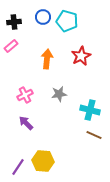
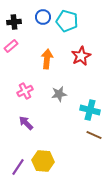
pink cross: moved 4 px up
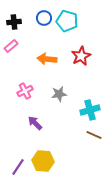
blue circle: moved 1 px right, 1 px down
orange arrow: rotated 90 degrees counterclockwise
cyan cross: rotated 30 degrees counterclockwise
purple arrow: moved 9 px right
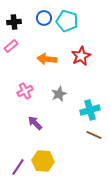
gray star: rotated 14 degrees counterclockwise
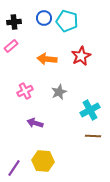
gray star: moved 2 px up
cyan cross: rotated 12 degrees counterclockwise
purple arrow: rotated 28 degrees counterclockwise
brown line: moved 1 px left, 1 px down; rotated 21 degrees counterclockwise
purple line: moved 4 px left, 1 px down
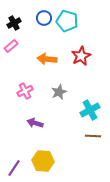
black cross: moved 1 px down; rotated 24 degrees counterclockwise
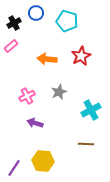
blue circle: moved 8 px left, 5 px up
pink cross: moved 2 px right, 5 px down
cyan cross: moved 1 px right
brown line: moved 7 px left, 8 px down
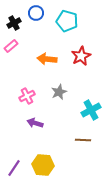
brown line: moved 3 px left, 4 px up
yellow hexagon: moved 4 px down
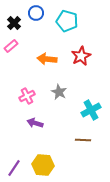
black cross: rotated 16 degrees counterclockwise
gray star: rotated 21 degrees counterclockwise
